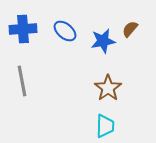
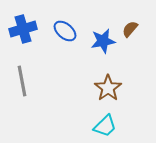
blue cross: rotated 12 degrees counterclockwise
cyan trapezoid: rotated 45 degrees clockwise
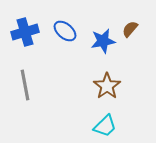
blue cross: moved 2 px right, 3 px down
gray line: moved 3 px right, 4 px down
brown star: moved 1 px left, 2 px up
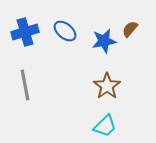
blue star: moved 1 px right
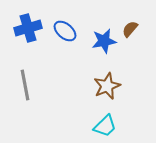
blue cross: moved 3 px right, 4 px up
brown star: rotated 12 degrees clockwise
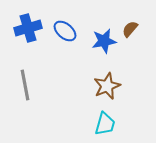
cyan trapezoid: moved 2 px up; rotated 30 degrees counterclockwise
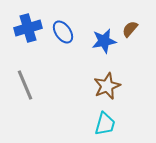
blue ellipse: moved 2 px left, 1 px down; rotated 15 degrees clockwise
gray line: rotated 12 degrees counterclockwise
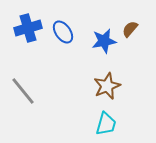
gray line: moved 2 px left, 6 px down; rotated 16 degrees counterclockwise
cyan trapezoid: moved 1 px right
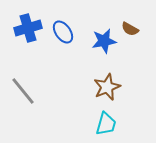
brown semicircle: rotated 102 degrees counterclockwise
brown star: moved 1 px down
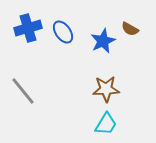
blue star: moved 1 px left; rotated 15 degrees counterclockwise
brown star: moved 1 px left, 2 px down; rotated 20 degrees clockwise
cyan trapezoid: rotated 15 degrees clockwise
